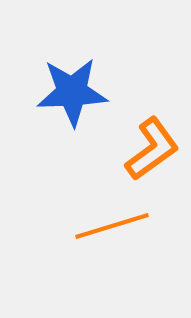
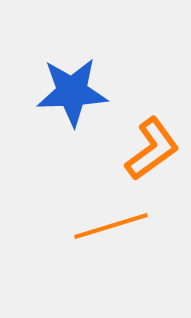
orange line: moved 1 px left
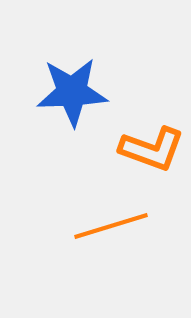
orange L-shape: rotated 56 degrees clockwise
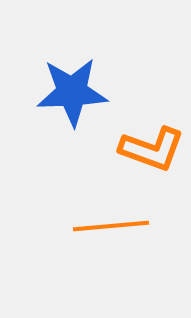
orange line: rotated 12 degrees clockwise
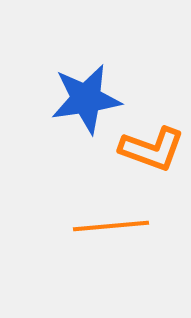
blue star: moved 14 px right, 7 px down; rotated 6 degrees counterclockwise
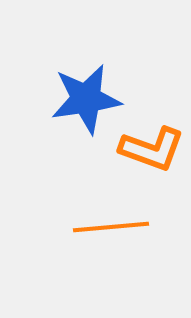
orange line: moved 1 px down
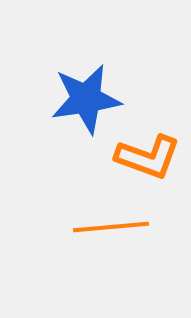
orange L-shape: moved 4 px left, 8 px down
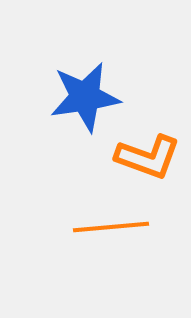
blue star: moved 1 px left, 2 px up
